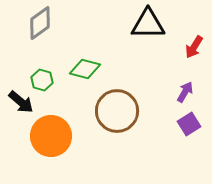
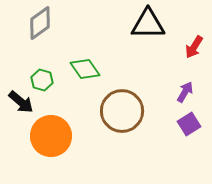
green diamond: rotated 40 degrees clockwise
brown circle: moved 5 px right
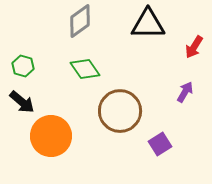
gray diamond: moved 40 px right, 2 px up
green hexagon: moved 19 px left, 14 px up
black arrow: moved 1 px right
brown circle: moved 2 px left
purple square: moved 29 px left, 20 px down
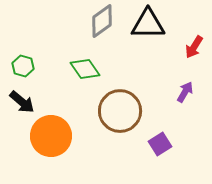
gray diamond: moved 22 px right
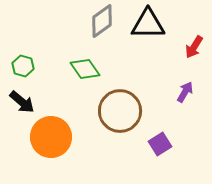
orange circle: moved 1 px down
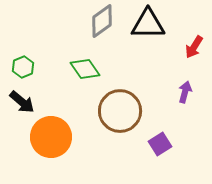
green hexagon: moved 1 px down; rotated 20 degrees clockwise
purple arrow: rotated 15 degrees counterclockwise
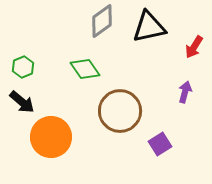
black triangle: moved 1 px right, 3 px down; rotated 12 degrees counterclockwise
